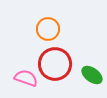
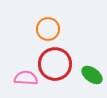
pink semicircle: rotated 15 degrees counterclockwise
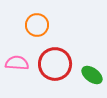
orange circle: moved 11 px left, 4 px up
pink semicircle: moved 9 px left, 15 px up
